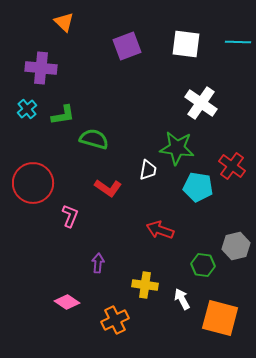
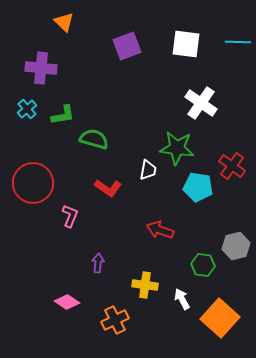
orange square: rotated 27 degrees clockwise
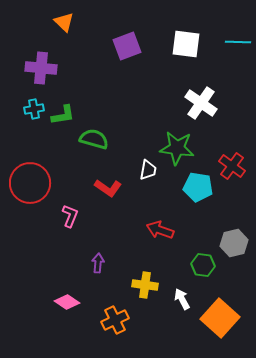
cyan cross: moved 7 px right; rotated 30 degrees clockwise
red circle: moved 3 px left
gray hexagon: moved 2 px left, 3 px up
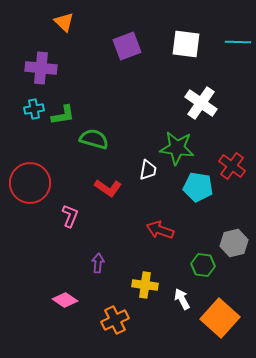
pink diamond: moved 2 px left, 2 px up
